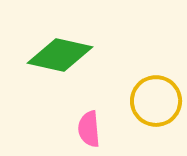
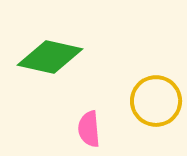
green diamond: moved 10 px left, 2 px down
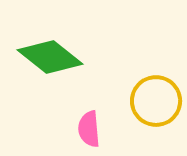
green diamond: rotated 26 degrees clockwise
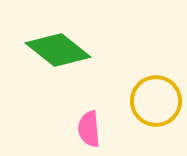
green diamond: moved 8 px right, 7 px up
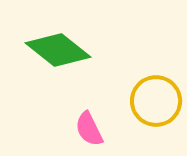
pink semicircle: rotated 21 degrees counterclockwise
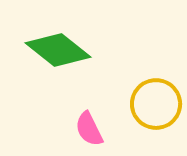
yellow circle: moved 3 px down
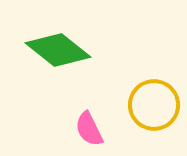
yellow circle: moved 2 px left, 1 px down
